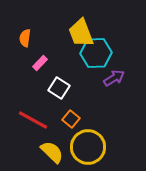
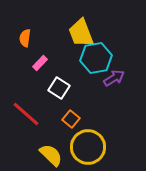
cyan hexagon: moved 5 px down; rotated 8 degrees counterclockwise
red line: moved 7 px left, 6 px up; rotated 12 degrees clockwise
yellow semicircle: moved 1 px left, 3 px down
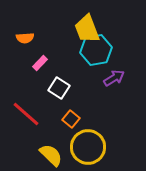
yellow trapezoid: moved 6 px right, 4 px up
orange semicircle: rotated 102 degrees counterclockwise
cyan hexagon: moved 8 px up
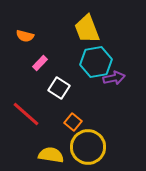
orange semicircle: moved 2 px up; rotated 18 degrees clockwise
cyan hexagon: moved 12 px down
purple arrow: rotated 20 degrees clockwise
orange square: moved 2 px right, 3 px down
yellow semicircle: rotated 35 degrees counterclockwise
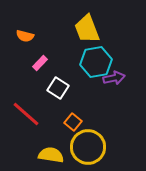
white square: moved 1 px left
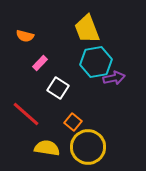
yellow semicircle: moved 4 px left, 7 px up
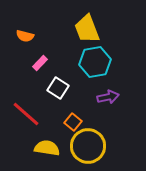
cyan hexagon: moved 1 px left
purple arrow: moved 6 px left, 19 px down
yellow circle: moved 1 px up
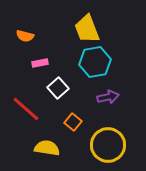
pink rectangle: rotated 35 degrees clockwise
white square: rotated 15 degrees clockwise
red line: moved 5 px up
yellow circle: moved 20 px right, 1 px up
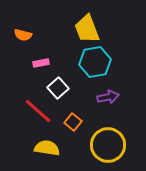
orange semicircle: moved 2 px left, 1 px up
pink rectangle: moved 1 px right
red line: moved 12 px right, 2 px down
